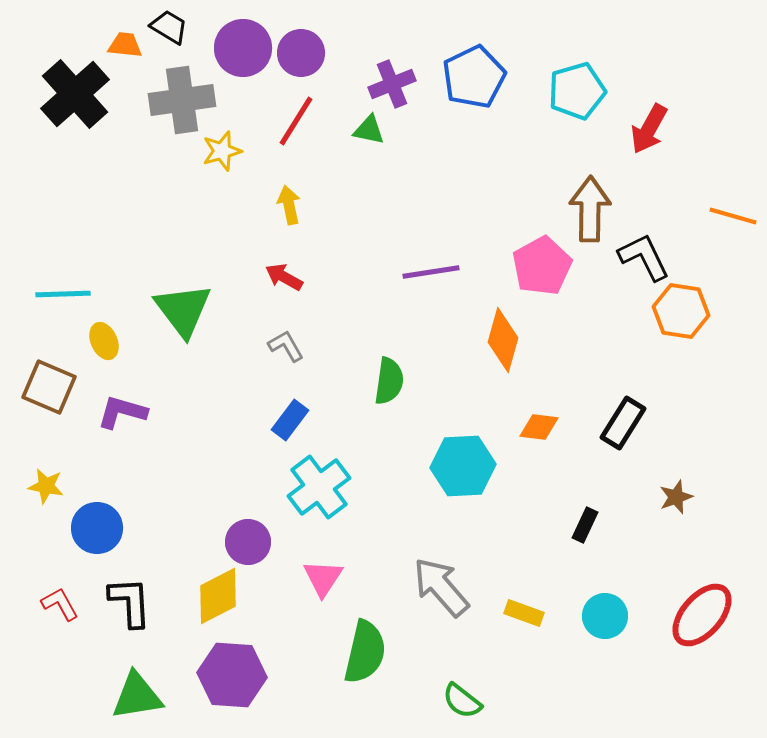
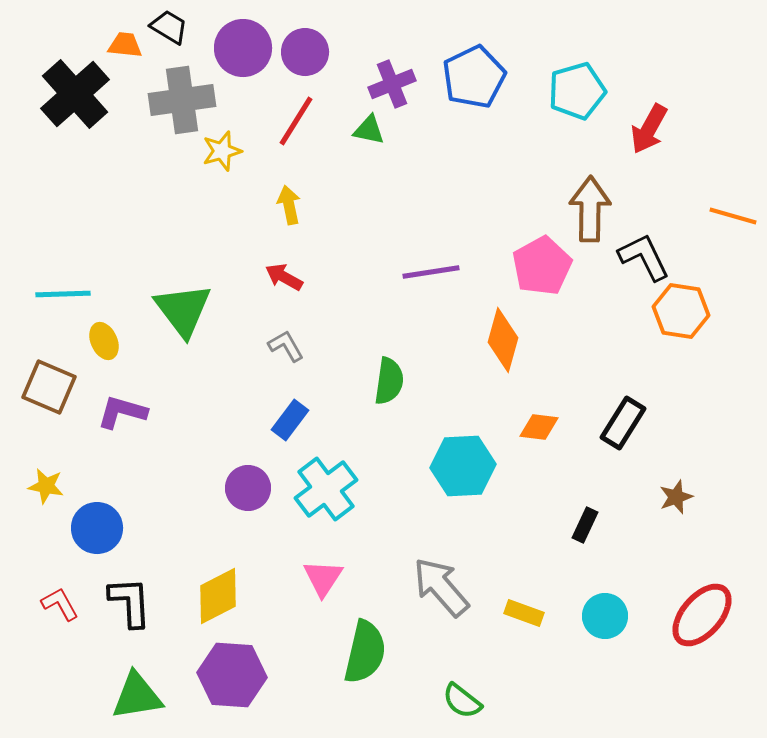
purple circle at (301, 53): moved 4 px right, 1 px up
cyan cross at (319, 487): moved 7 px right, 2 px down
purple circle at (248, 542): moved 54 px up
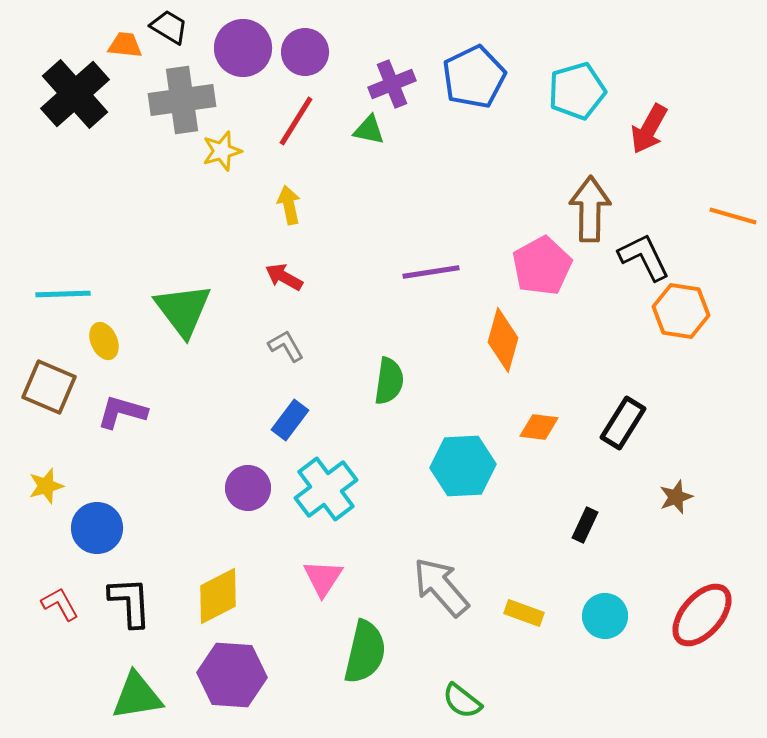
yellow star at (46, 486): rotated 27 degrees counterclockwise
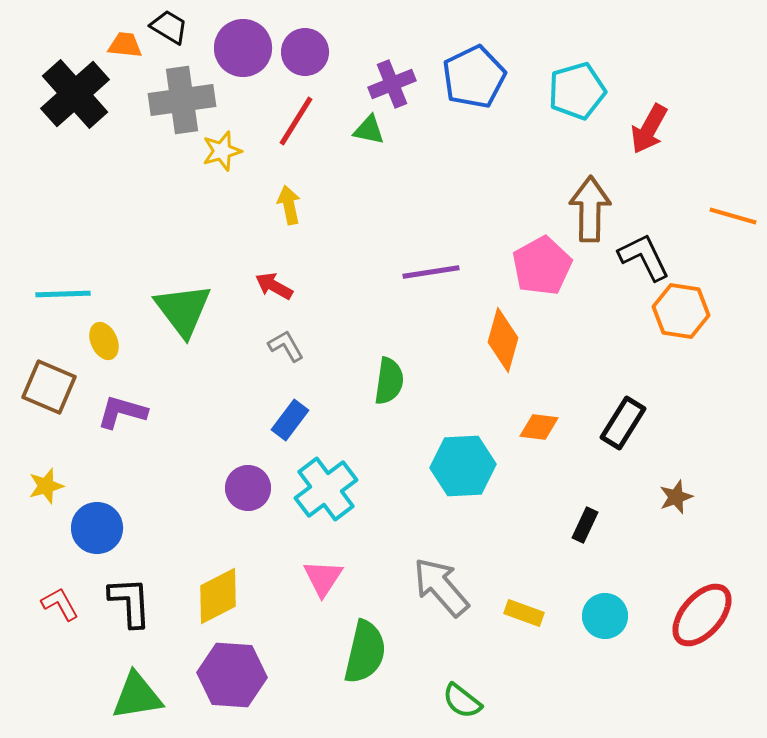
red arrow at (284, 277): moved 10 px left, 9 px down
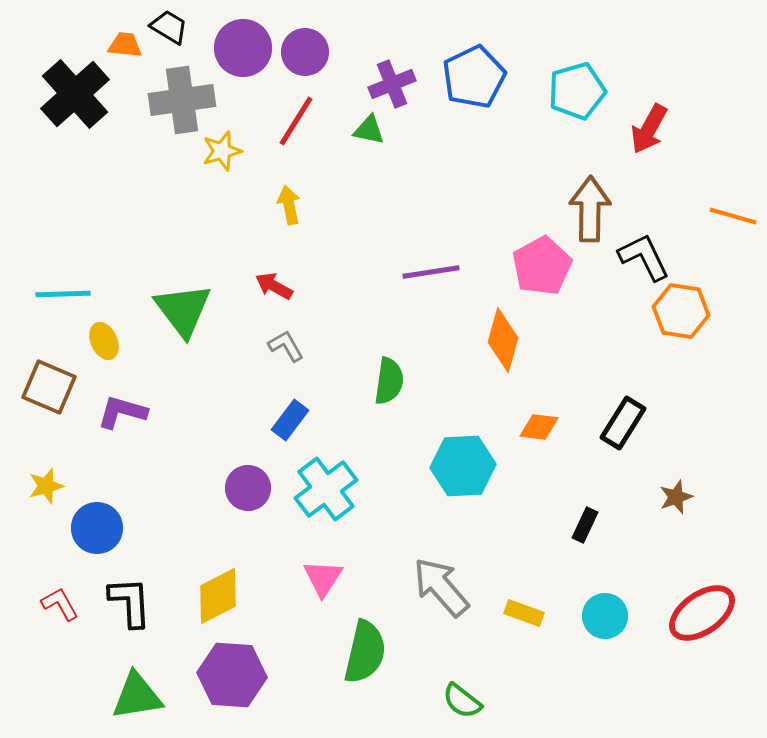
red ellipse at (702, 615): moved 2 px up; rotated 14 degrees clockwise
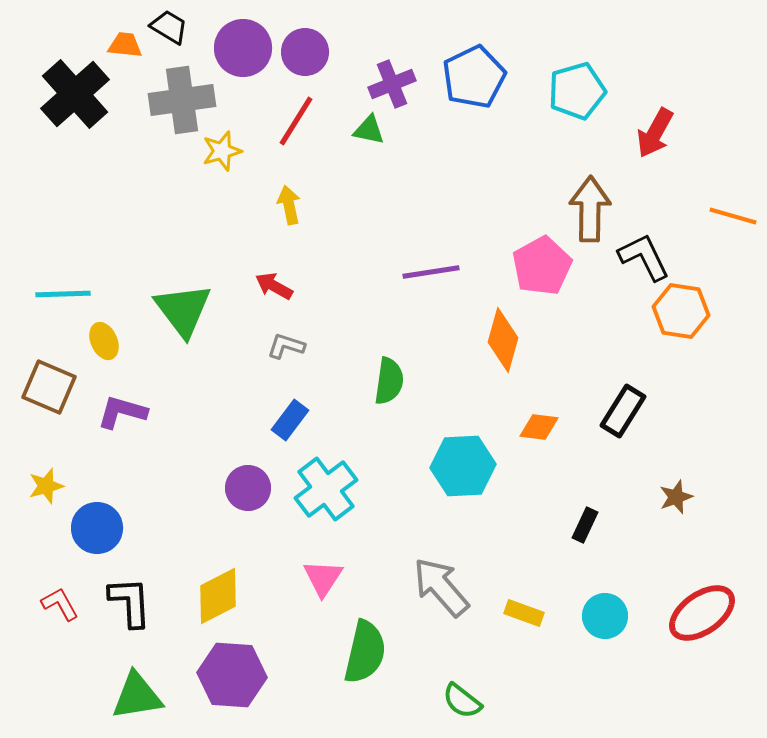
red arrow at (649, 129): moved 6 px right, 4 px down
gray L-shape at (286, 346): rotated 42 degrees counterclockwise
black rectangle at (623, 423): moved 12 px up
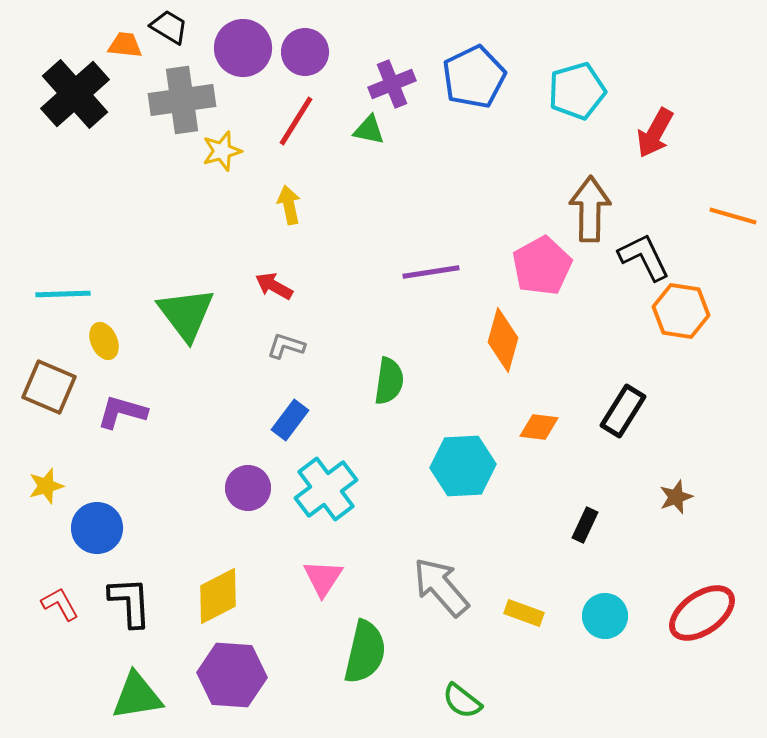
green triangle at (183, 310): moved 3 px right, 4 px down
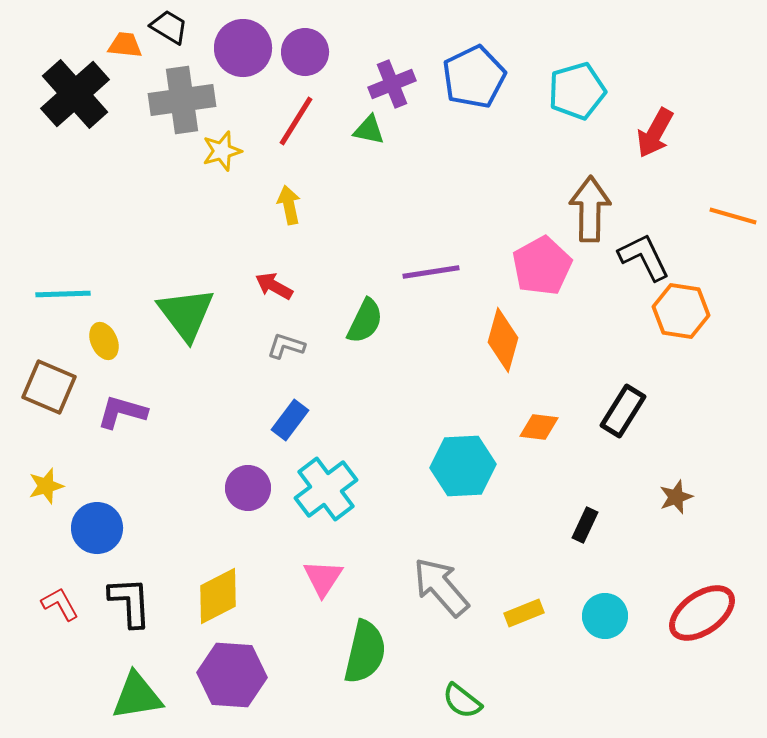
green semicircle at (389, 381): moved 24 px left, 60 px up; rotated 18 degrees clockwise
yellow rectangle at (524, 613): rotated 42 degrees counterclockwise
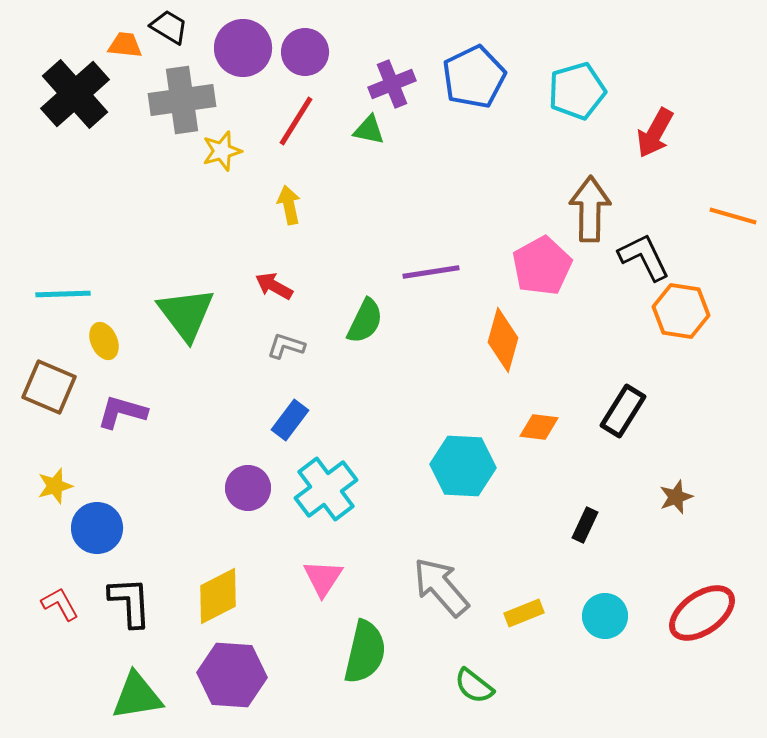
cyan hexagon at (463, 466): rotated 6 degrees clockwise
yellow star at (46, 486): moved 9 px right
green semicircle at (462, 701): moved 12 px right, 15 px up
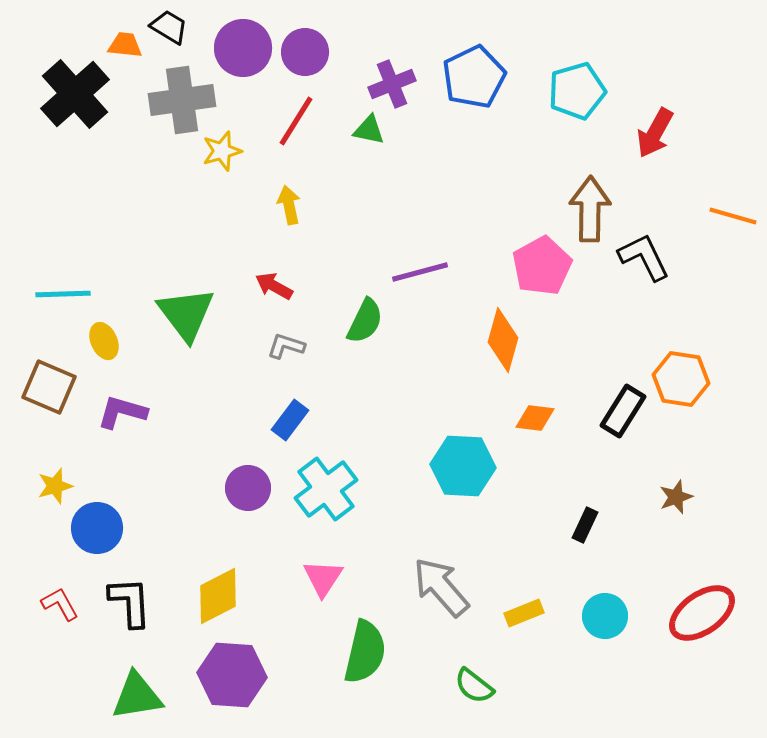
purple line at (431, 272): moved 11 px left; rotated 6 degrees counterclockwise
orange hexagon at (681, 311): moved 68 px down
orange diamond at (539, 427): moved 4 px left, 9 px up
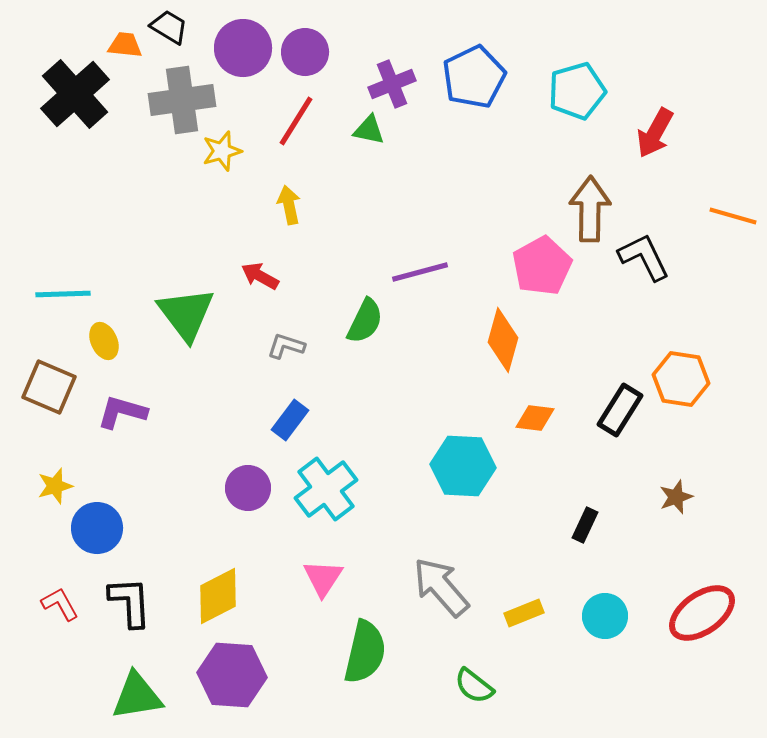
red arrow at (274, 286): moved 14 px left, 10 px up
black rectangle at (623, 411): moved 3 px left, 1 px up
